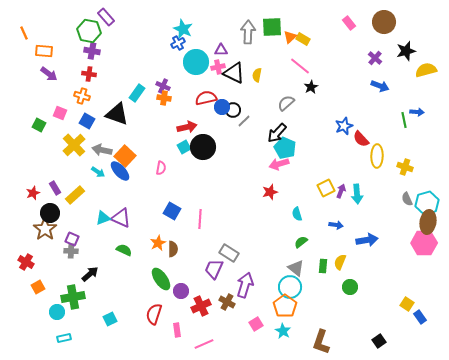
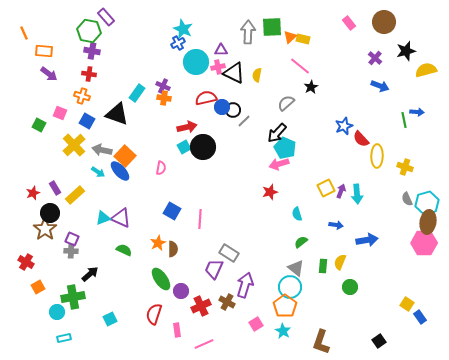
yellow rectangle at (303, 39): rotated 16 degrees counterclockwise
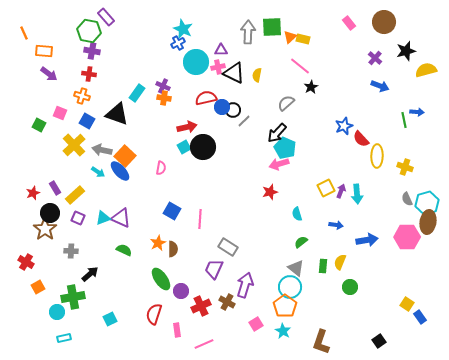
purple square at (72, 239): moved 6 px right, 21 px up
pink hexagon at (424, 243): moved 17 px left, 6 px up
gray rectangle at (229, 253): moved 1 px left, 6 px up
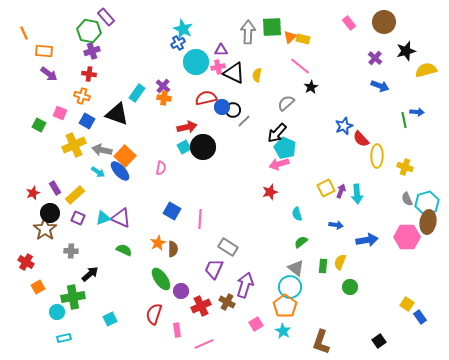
purple cross at (92, 51): rotated 28 degrees counterclockwise
purple cross at (163, 86): rotated 16 degrees clockwise
yellow cross at (74, 145): rotated 20 degrees clockwise
